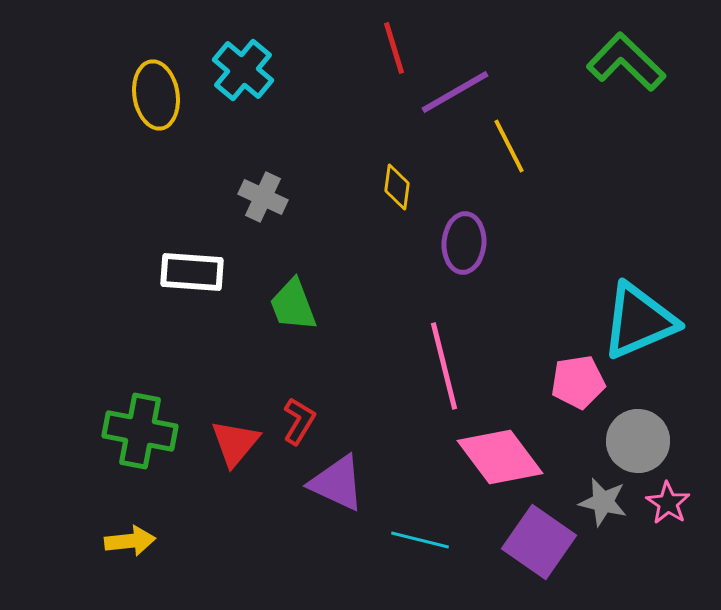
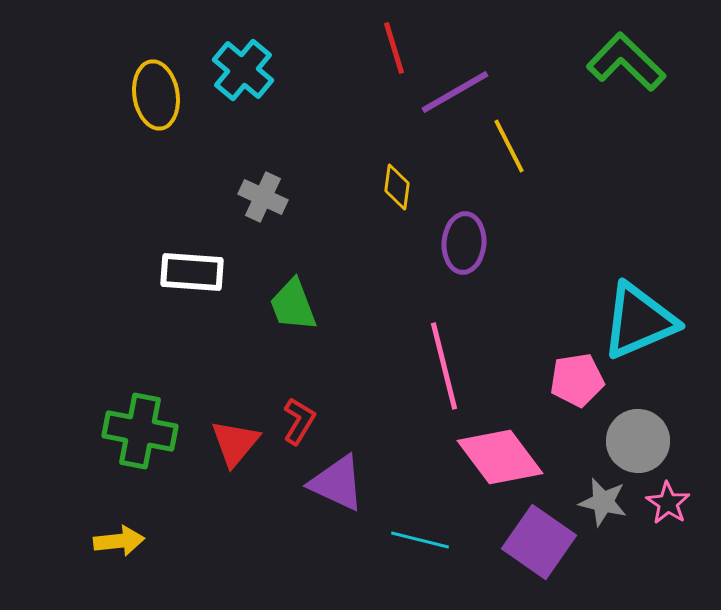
pink pentagon: moved 1 px left, 2 px up
yellow arrow: moved 11 px left
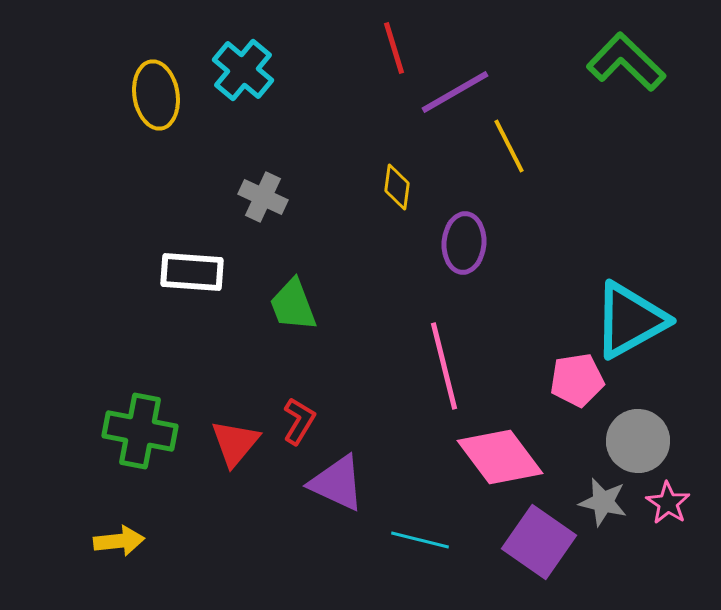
cyan triangle: moved 9 px left, 1 px up; rotated 6 degrees counterclockwise
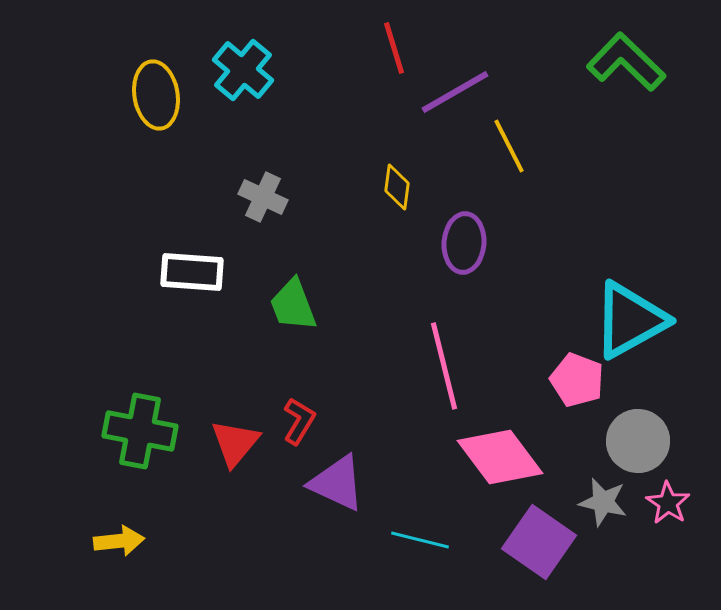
pink pentagon: rotated 30 degrees clockwise
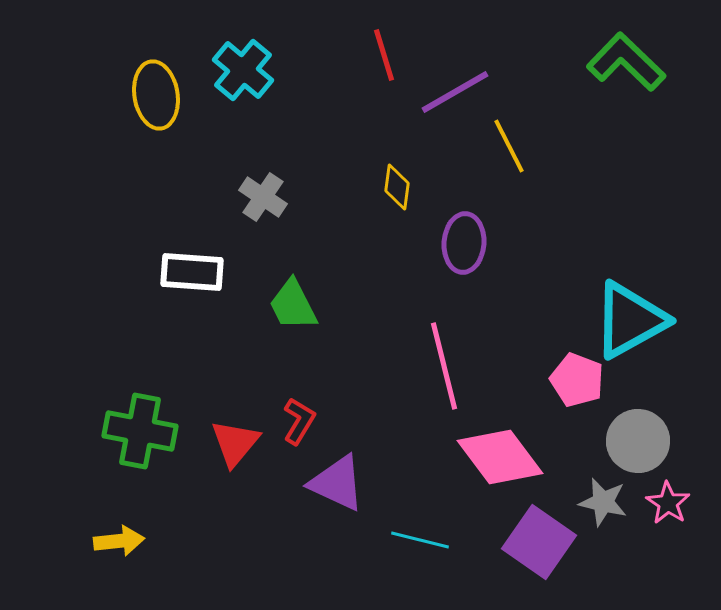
red line: moved 10 px left, 7 px down
gray cross: rotated 9 degrees clockwise
green trapezoid: rotated 6 degrees counterclockwise
